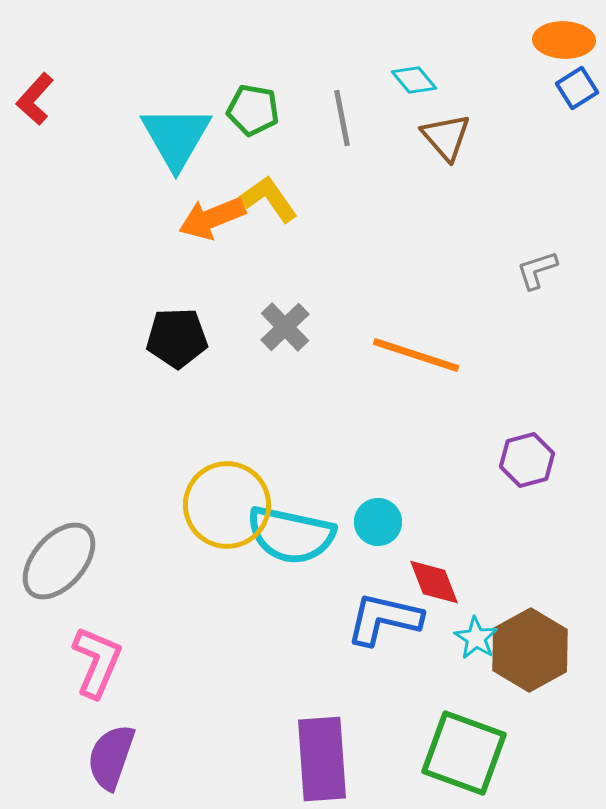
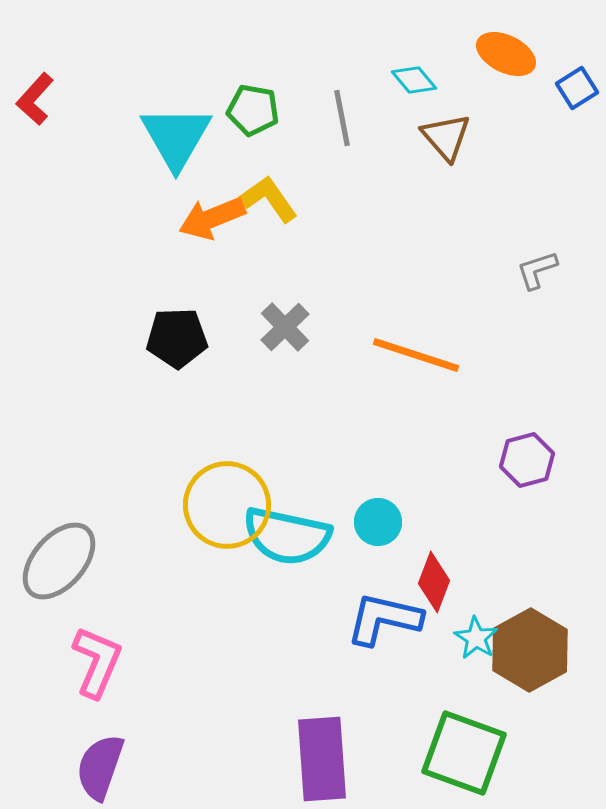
orange ellipse: moved 58 px left, 14 px down; rotated 24 degrees clockwise
cyan semicircle: moved 4 px left, 1 px down
red diamond: rotated 42 degrees clockwise
purple semicircle: moved 11 px left, 10 px down
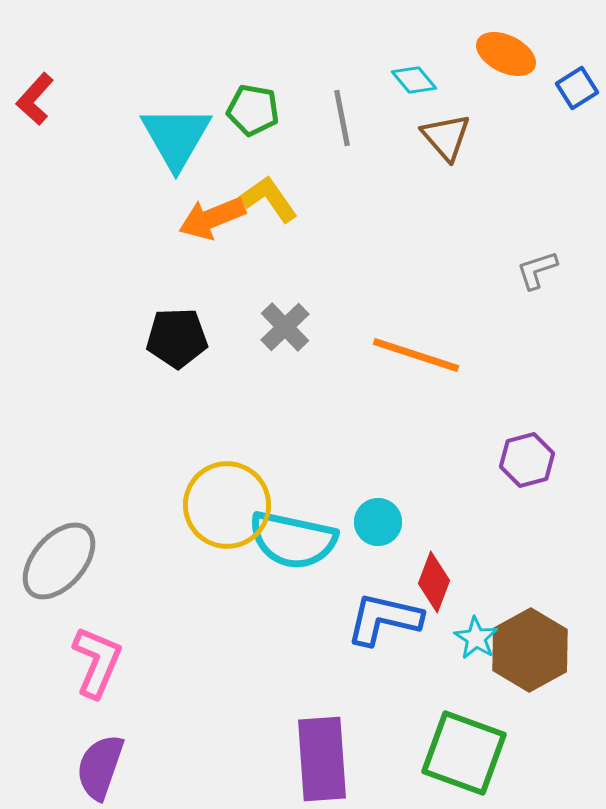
cyan semicircle: moved 6 px right, 4 px down
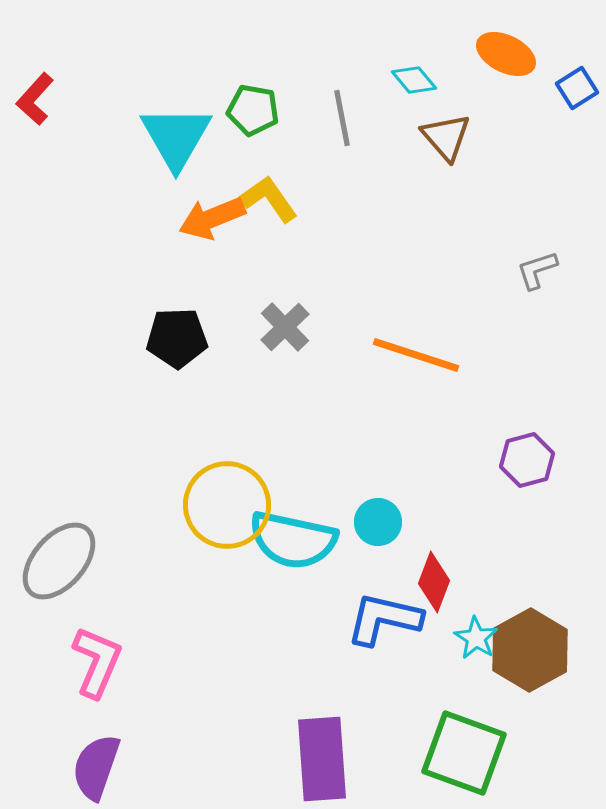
purple semicircle: moved 4 px left
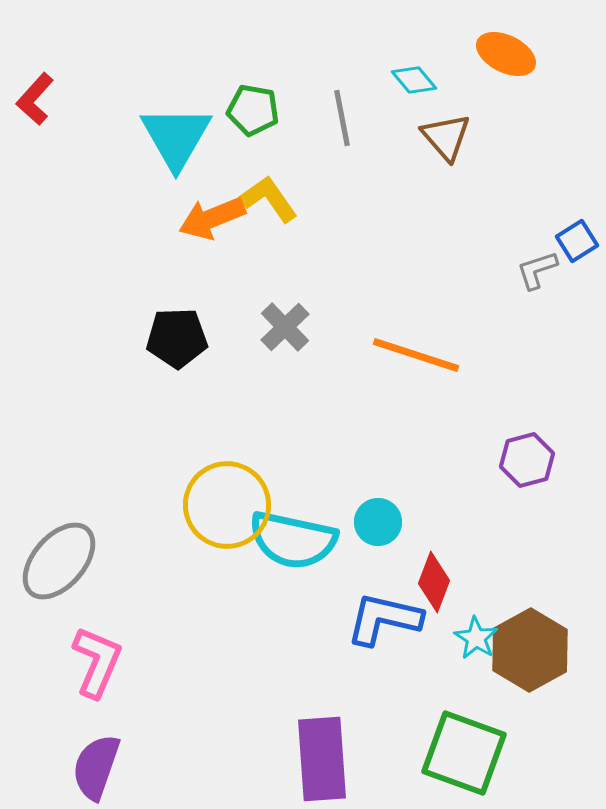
blue square: moved 153 px down
